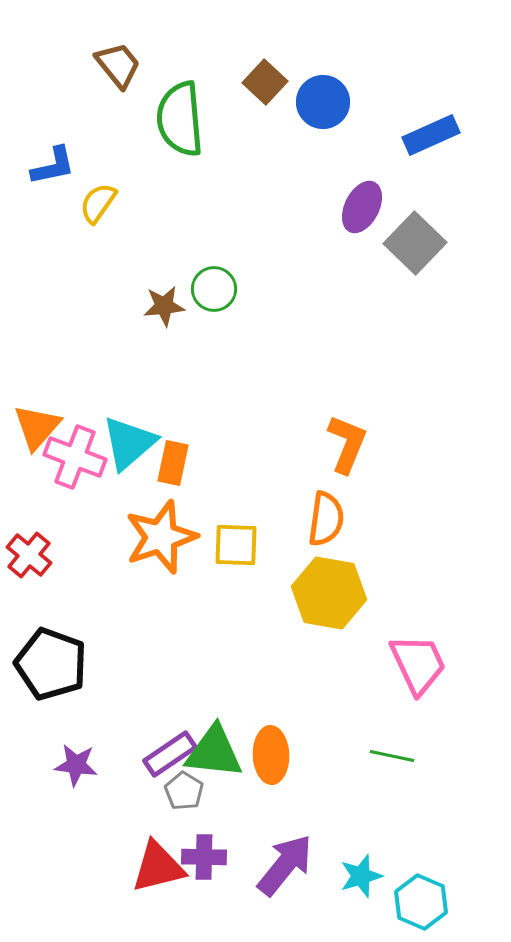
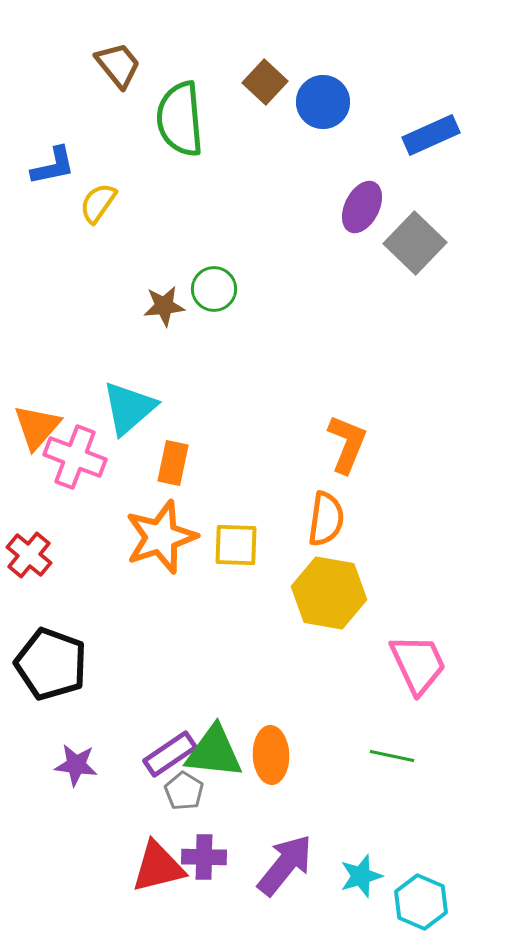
cyan triangle: moved 35 px up
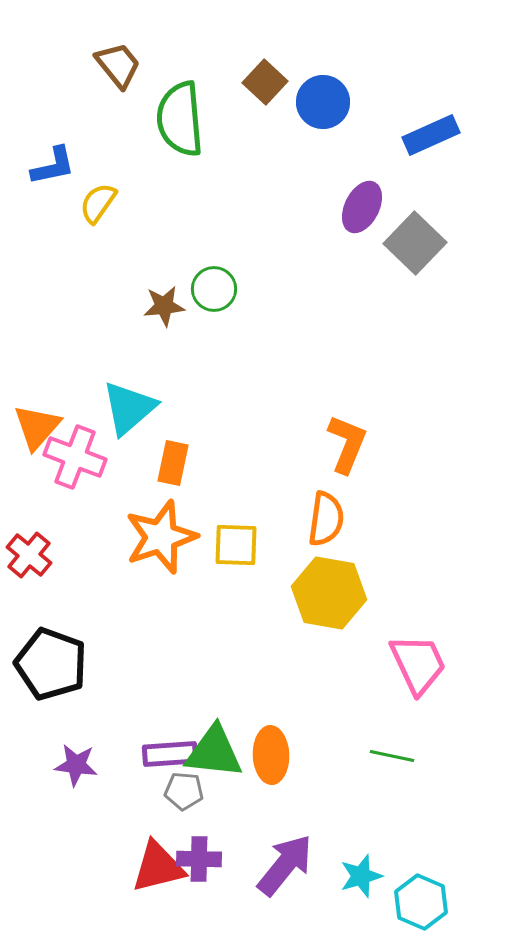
purple rectangle: rotated 30 degrees clockwise
gray pentagon: rotated 27 degrees counterclockwise
purple cross: moved 5 px left, 2 px down
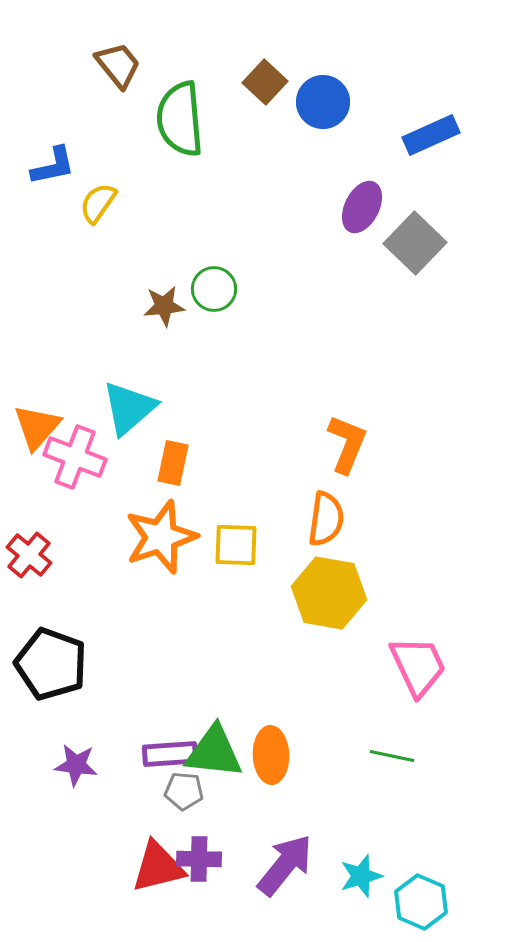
pink trapezoid: moved 2 px down
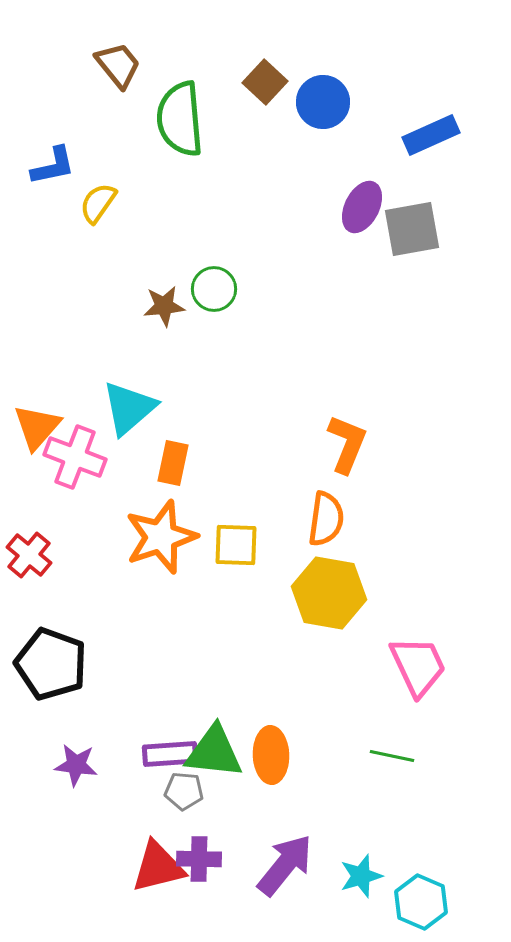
gray square: moved 3 px left, 14 px up; rotated 36 degrees clockwise
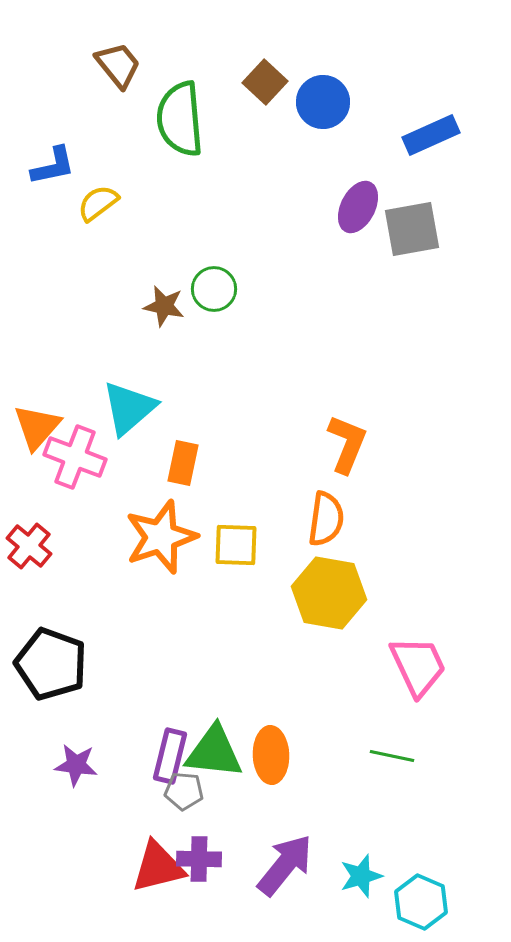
yellow semicircle: rotated 18 degrees clockwise
purple ellipse: moved 4 px left
brown star: rotated 18 degrees clockwise
orange rectangle: moved 10 px right
red cross: moved 9 px up
purple rectangle: moved 2 px down; rotated 72 degrees counterclockwise
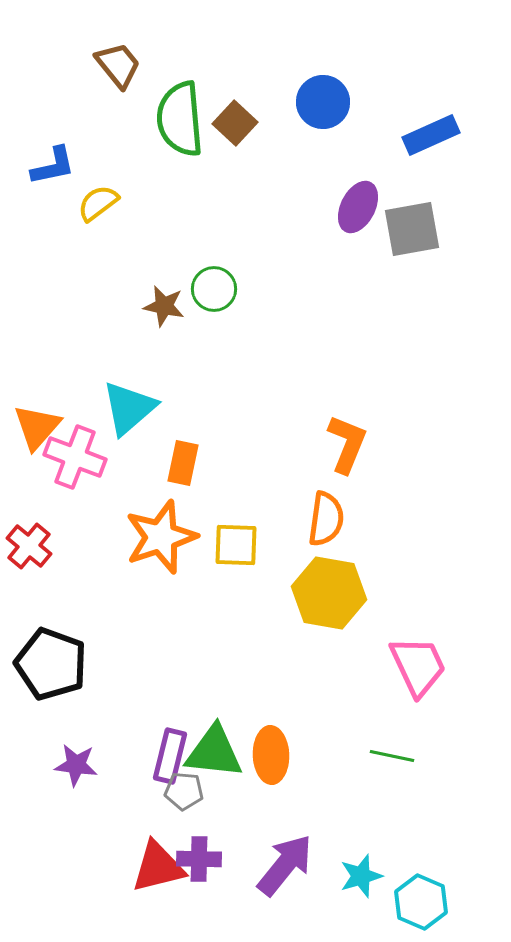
brown square: moved 30 px left, 41 px down
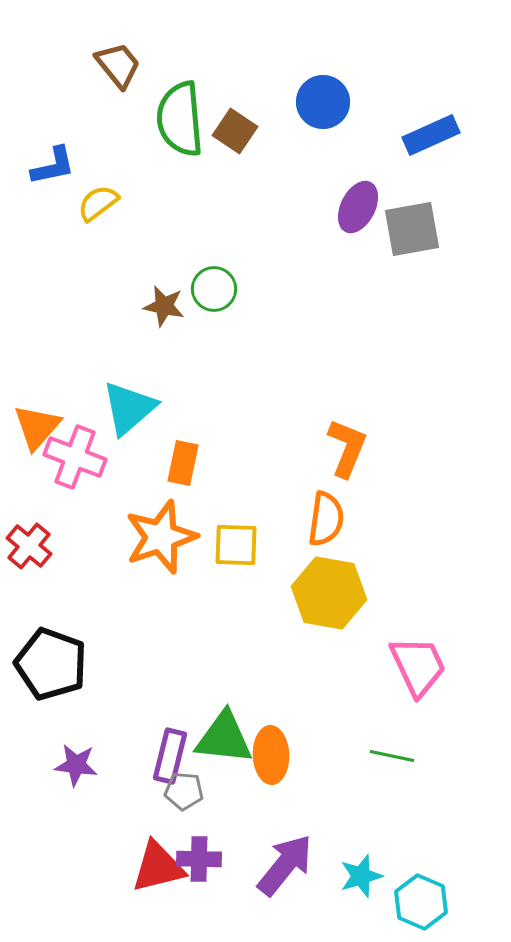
brown square: moved 8 px down; rotated 9 degrees counterclockwise
orange L-shape: moved 4 px down
green triangle: moved 10 px right, 14 px up
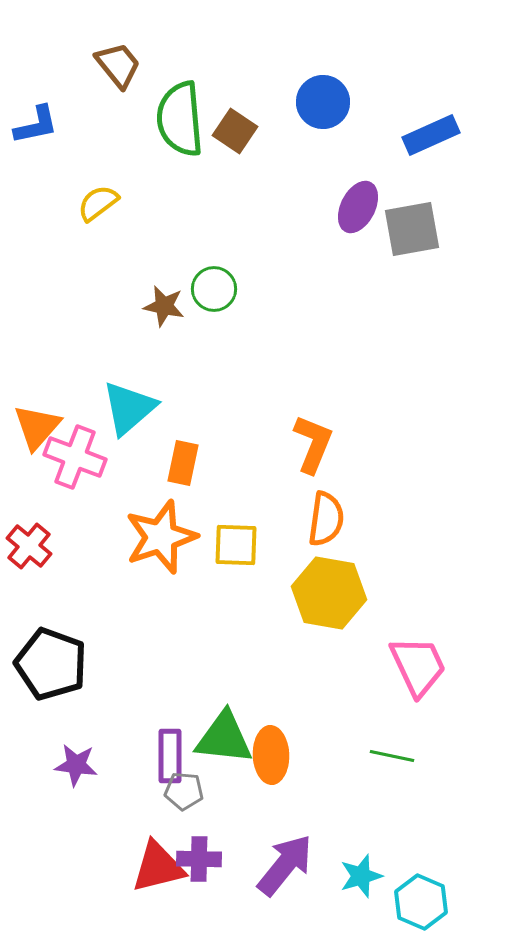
blue L-shape: moved 17 px left, 41 px up
orange L-shape: moved 34 px left, 4 px up
purple rectangle: rotated 14 degrees counterclockwise
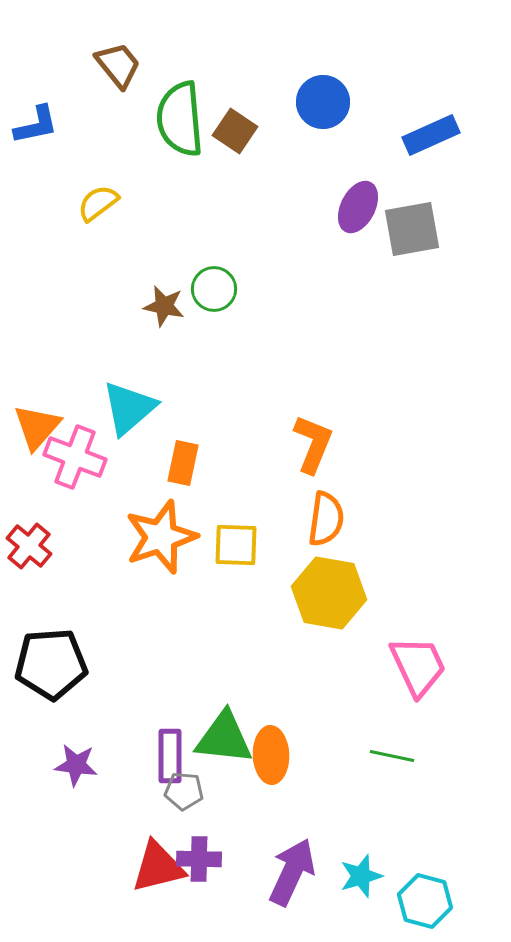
black pentagon: rotated 24 degrees counterclockwise
purple arrow: moved 7 px right, 7 px down; rotated 14 degrees counterclockwise
cyan hexagon: moved 4 px right, 1 px up; rotated 8 degrees counterclockwise
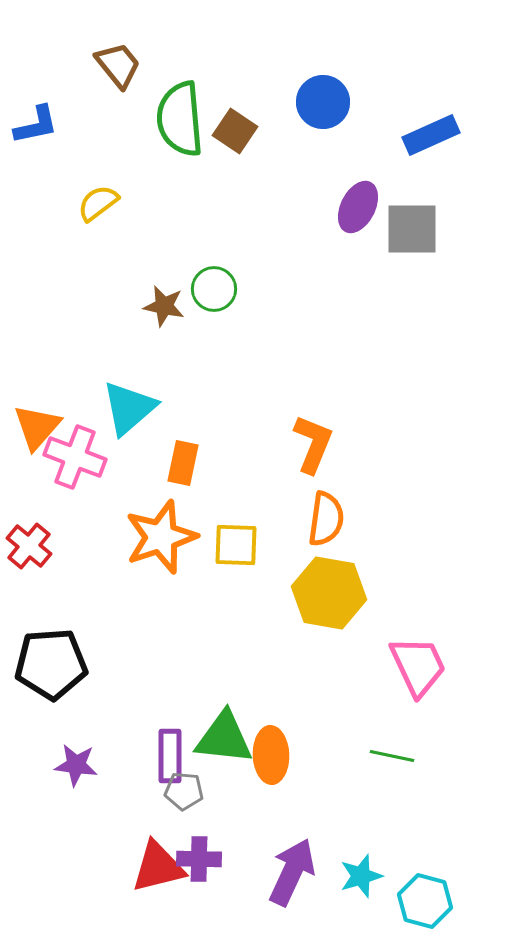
gray square: rotated 10 degrees clockwise
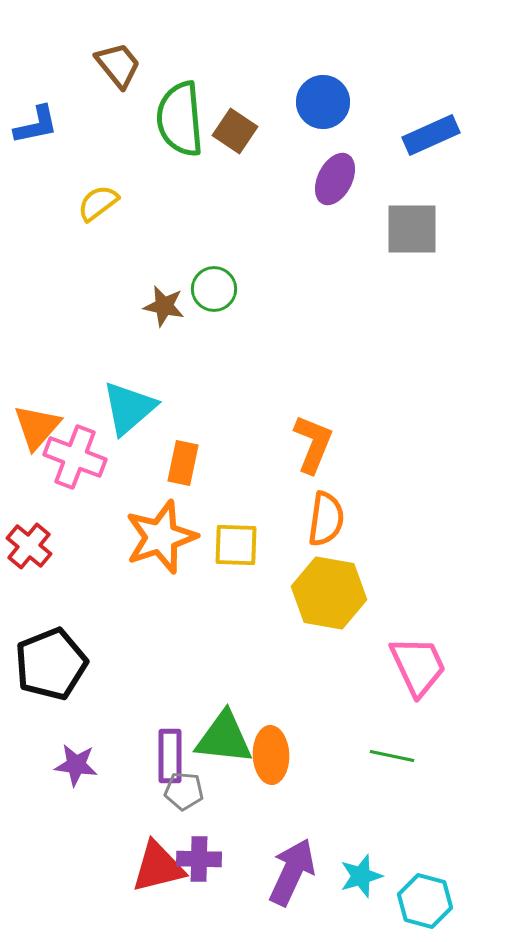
purple ellipse: moved 23 px left, 28 px up
black pentagon: rotated 18 degrees counterclockwise
